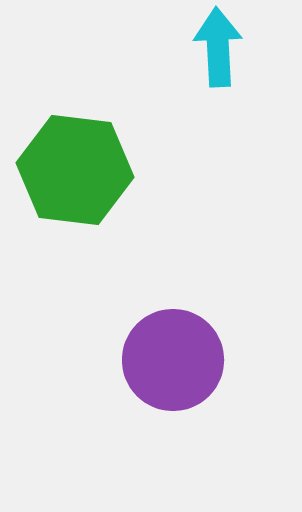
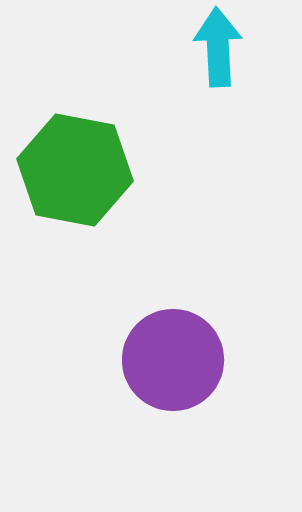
green hexagon: rotated 4 degrees clockwise
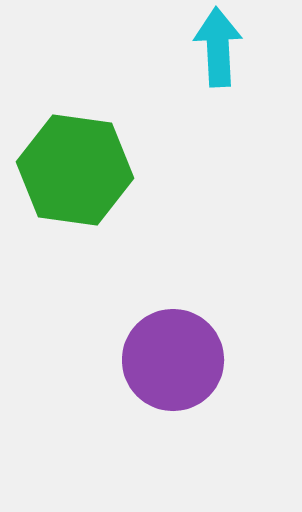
green hexagon: rotated 3 degrees counterclockwise
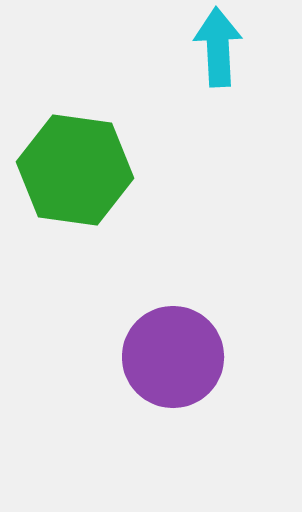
purple circle: moved 3 px up
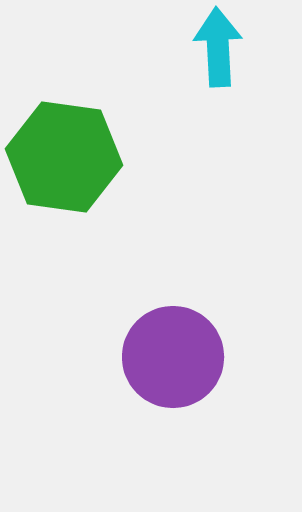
green hexagon: moved 11 px left, 13 px up
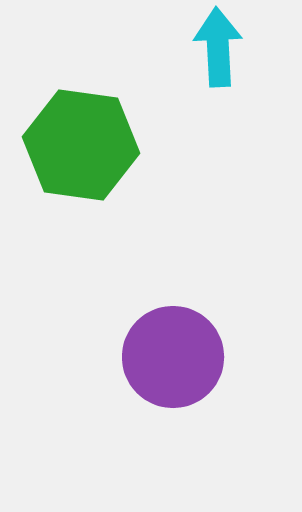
green hexagon: moved 17 px right, 12 px up
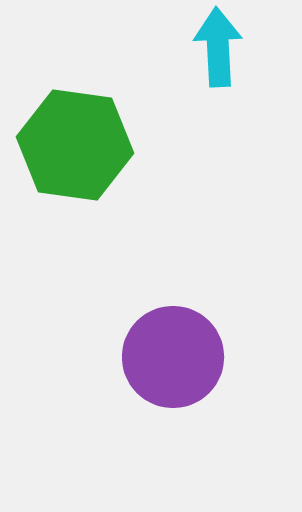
green hexagon: moved 6 px left
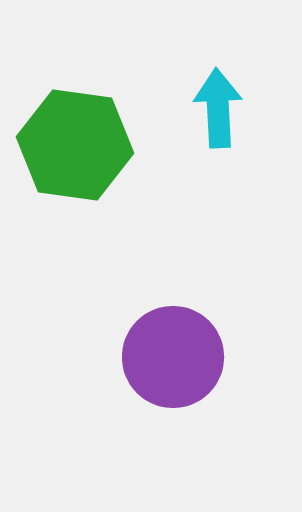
cyan arrow: moved 61 px down
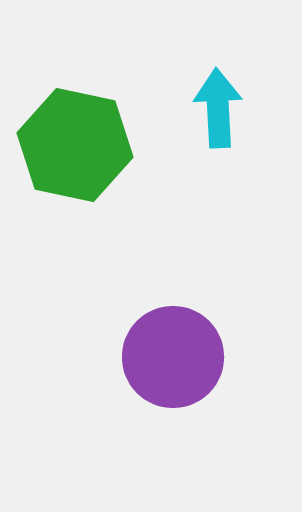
green hexagon: rotated 4 degrees clockwise
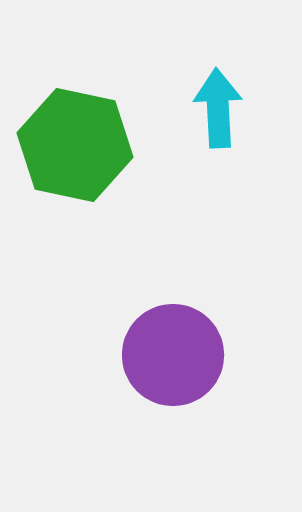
purple circle: moved 2 px up
